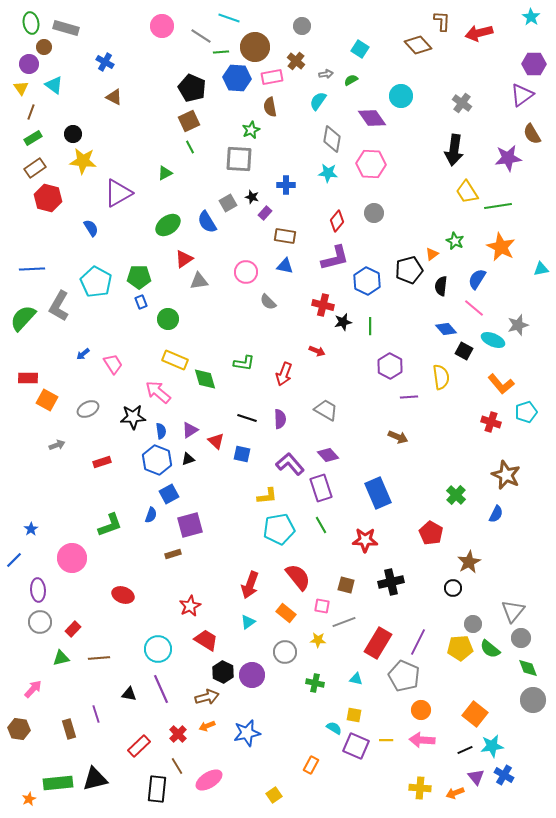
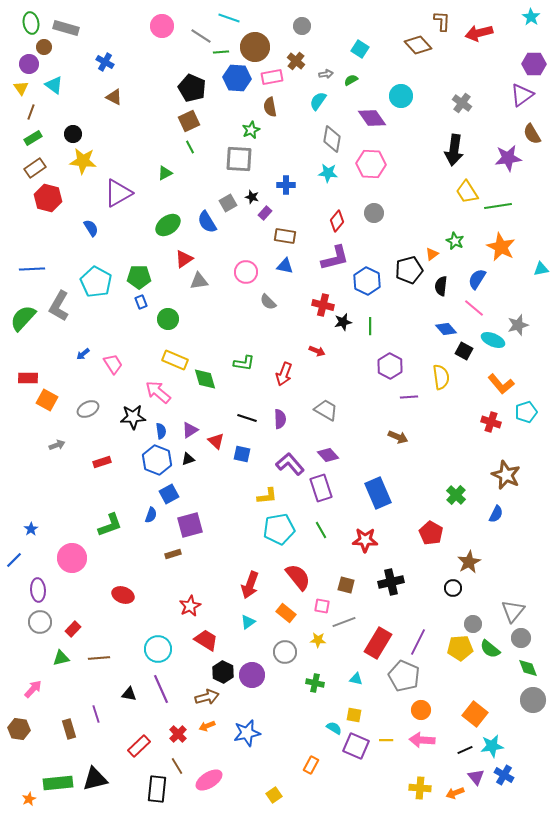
green line at (321, 525): moved 5 px down
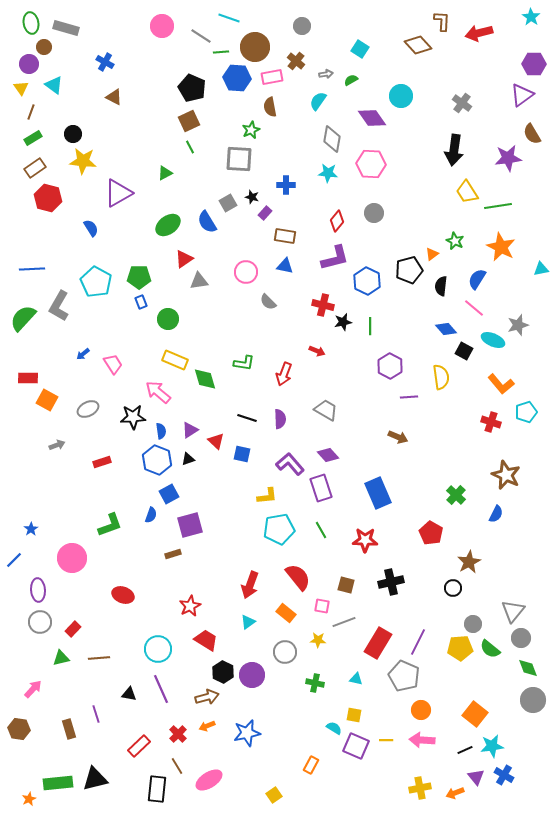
yellow cross at (420, 788): rotated 15 degrees counterclockwise
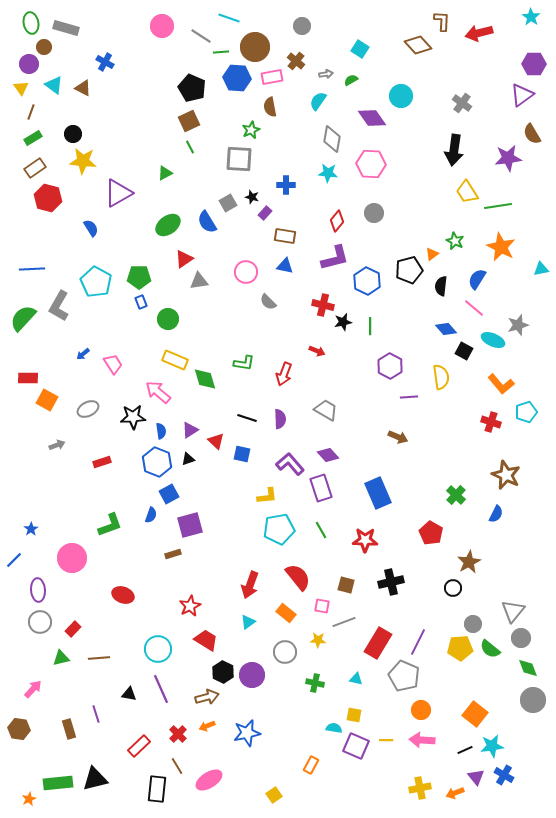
brown triangle at (114, 97): moved 31 px left, 9 px up
blue hexagon at (157, 460): moved 2 px down
cyan semicircle at (334, 728): rotated 21 degrees counterclockwise
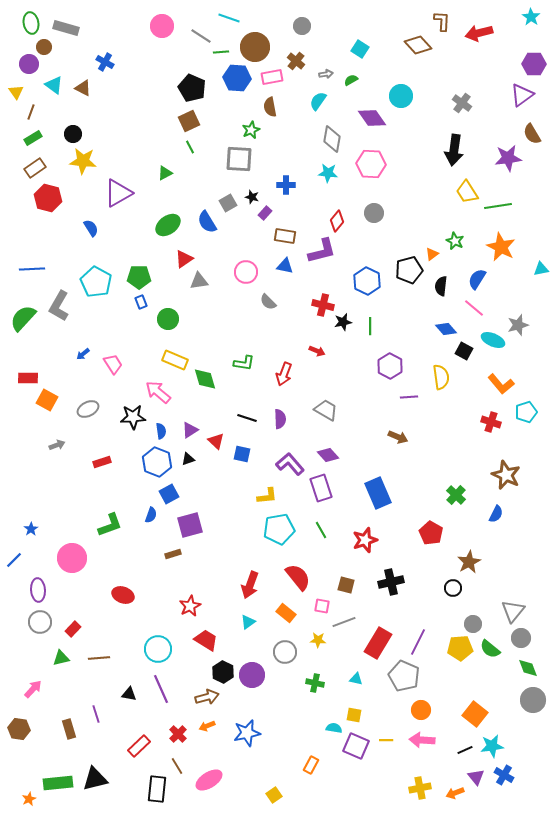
yellow triangle at (21, 88): moved 5 px left, 4 px down
purple L-shape at (335, 258): moved 13 px left, 7 px up
red star at (365, 540): rotated 20 degrees counterclockwise
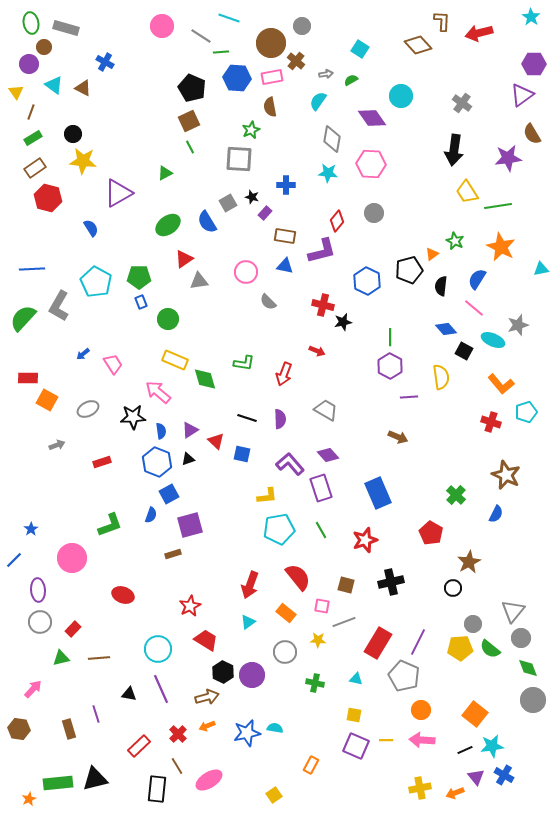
brown circle at (255, 47): moved 16 px right, 4 px up
green line at (370, 326): moved 20 px right, 11 px down
cyan semicircle at (334, 728): moved 59 px left
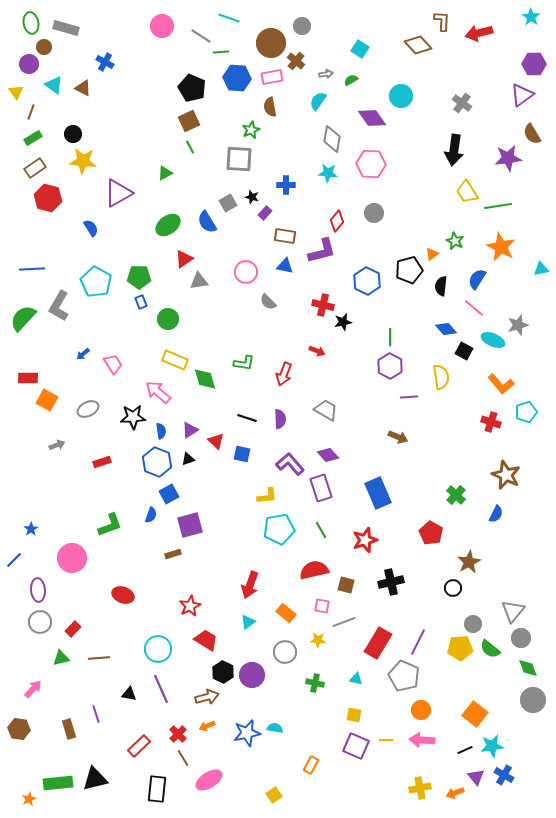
red semicircle at (298, 577): moved 16 px right, 7 px up; rotated 64 degrees counterclockwise
brown line at (177, 766): moved 6 px right, 8 px up
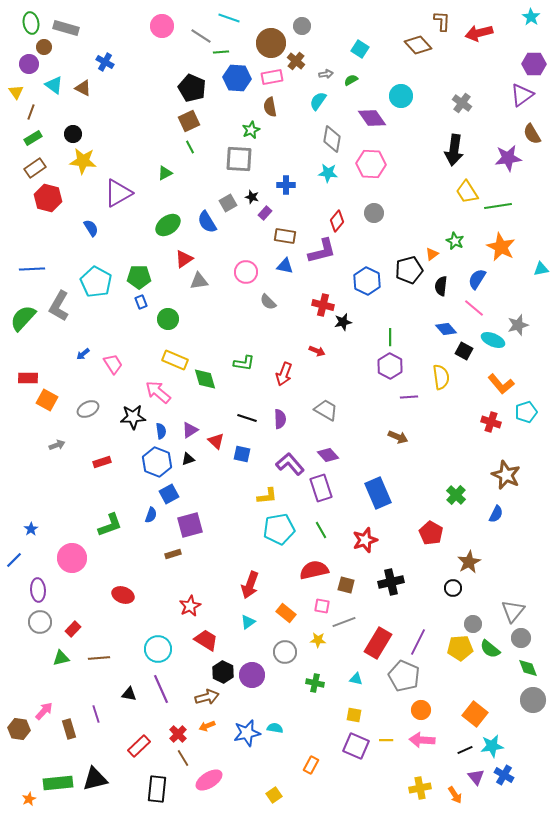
pink arrow at (33, 689): moved 11 px right, 22 px down
orange arrow at (455, 793): moved 2 px down; rotated 102 degrees counterclockwise
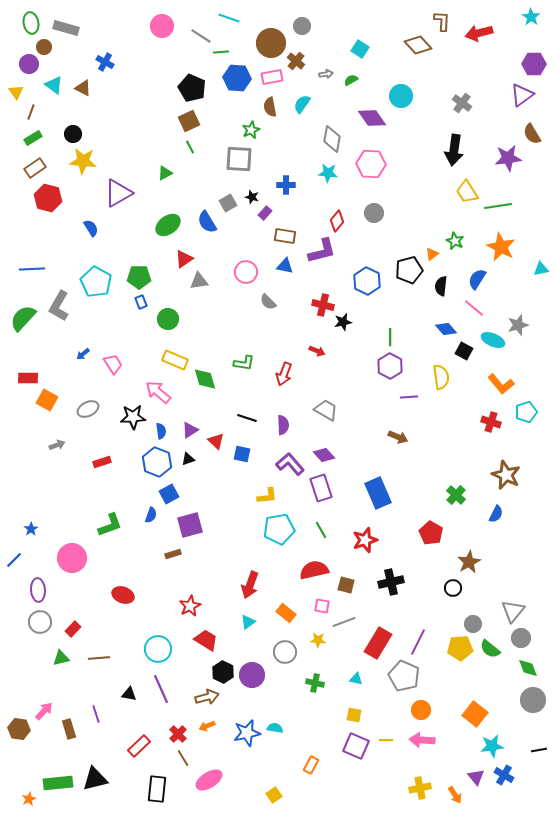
cyan semicircle at (318, 101): moved 16 px left, 3 px down
purple semicircle at (280, 419): moved 3 px right, 6 px down
purple diamond at (328, 455): moved 4 px left
black line at (465, 750): moved 74 px right; rotated 14 degrees clockwise
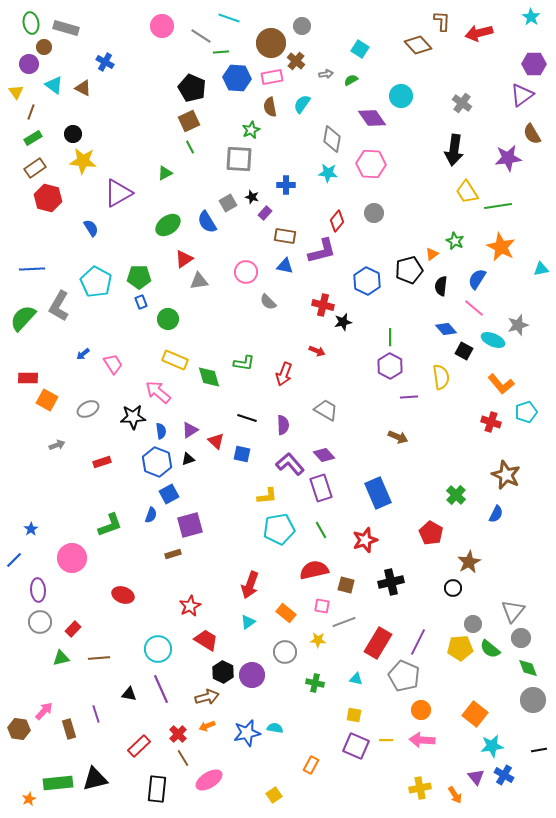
green diamond at (205, 379): moved 4 px right, 2 px up
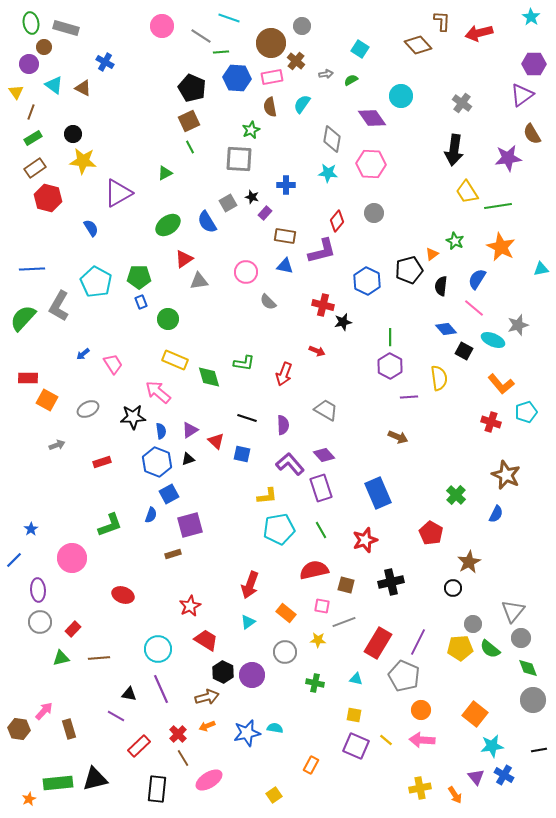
yellow semicircle at (441, 377): moved 2 px left, 1 px down
purple line at (96, 714): moved 20 px right, 2 px down; rotated 42 degrees counterclockwise
yellow line at (386, 740): rotated 40 degrees clockwise
